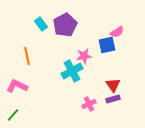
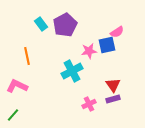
pink star: moved 5 px right, 5 px up
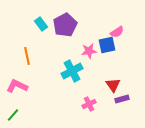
purple rectangle: moved 9 px right
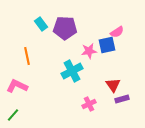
purple pentagon: moved 3 px down; rotated 30 degrees clockwise
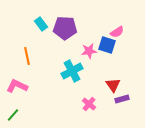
blue square: rotated 30 degrees clockwise
pink cross: rotated 24 degrees counterclockwise
